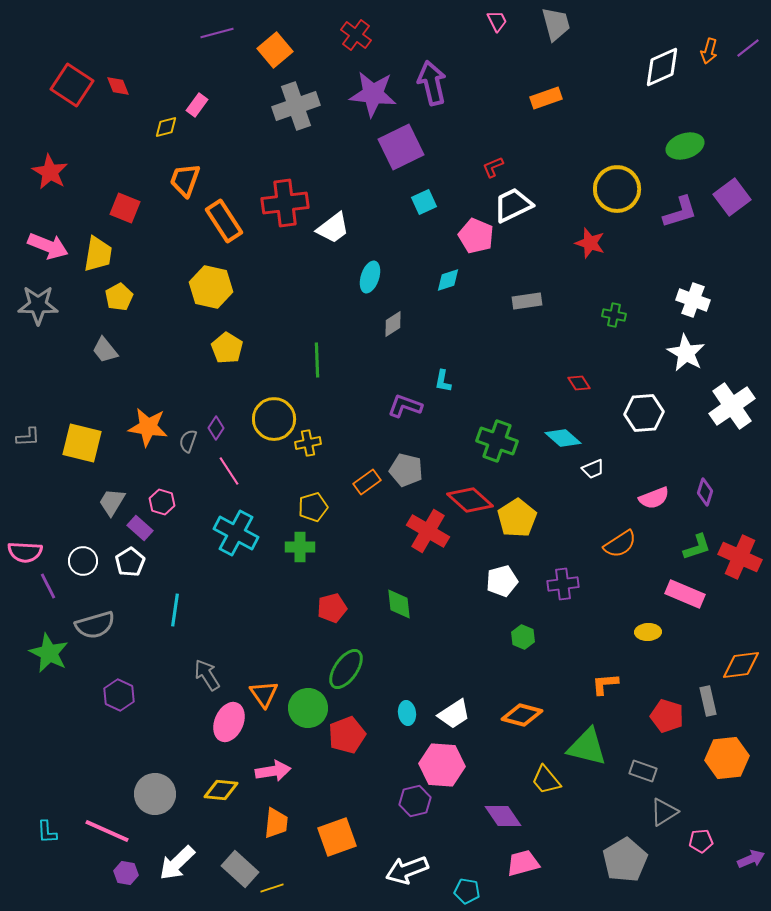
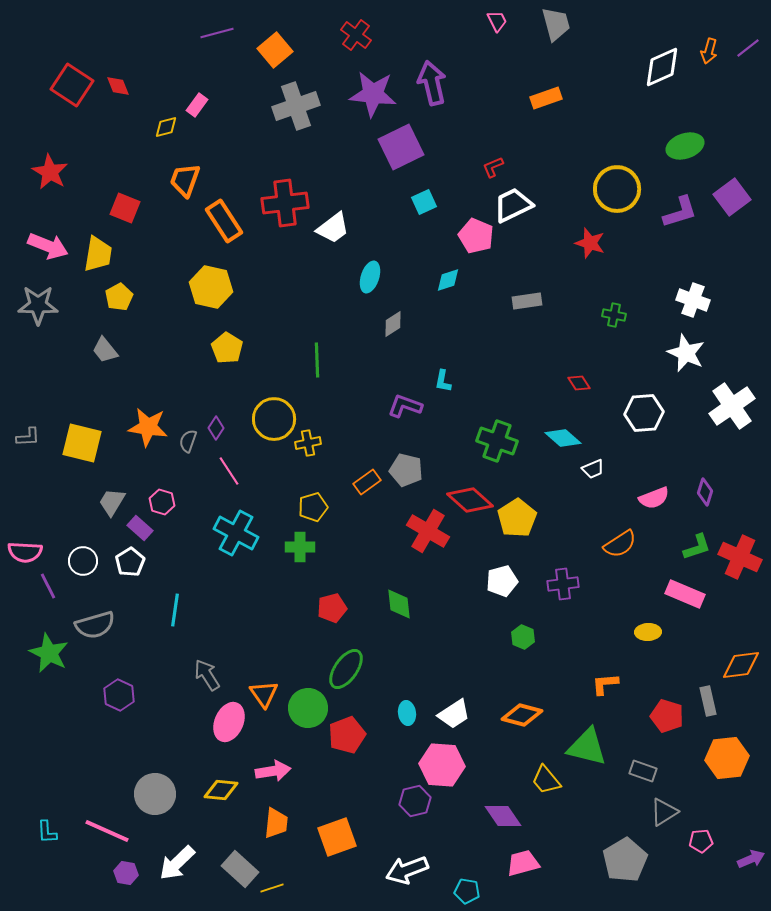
white star at (686, 353): rotated 6 degrees counterclockwise
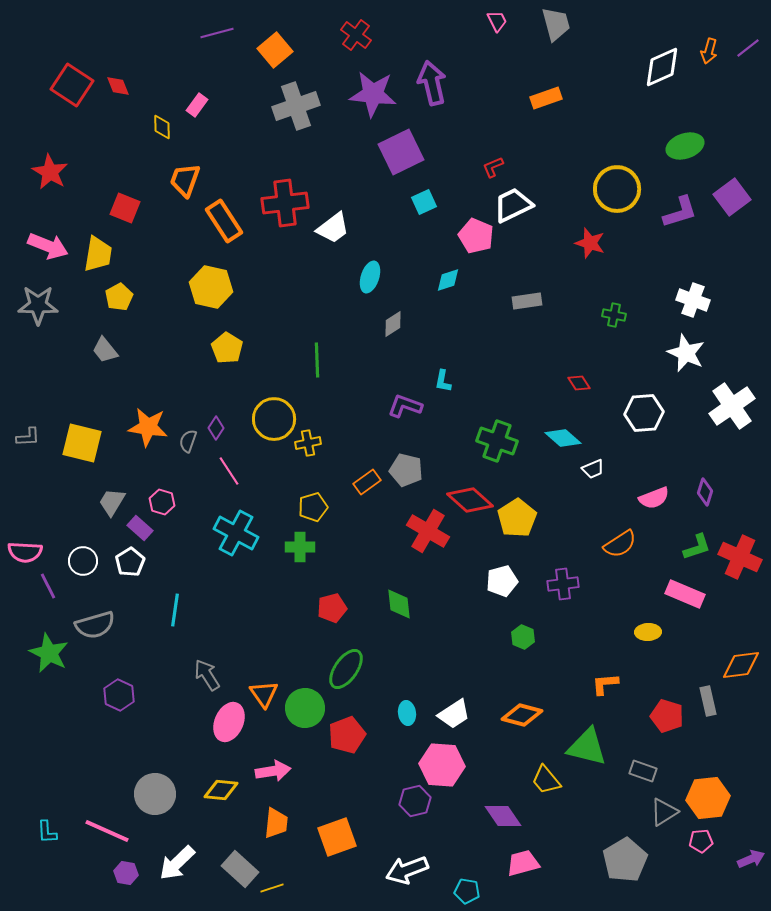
yellow diamond at (166, 127): moved 4 px left; rotated 75 degrees counterclockwise
purple square at (401, 147): moved 5 px down
green circle at (308, 708): moved 3 px left
orange hexagon at (727, 758): moved 19 px left, 40 px down
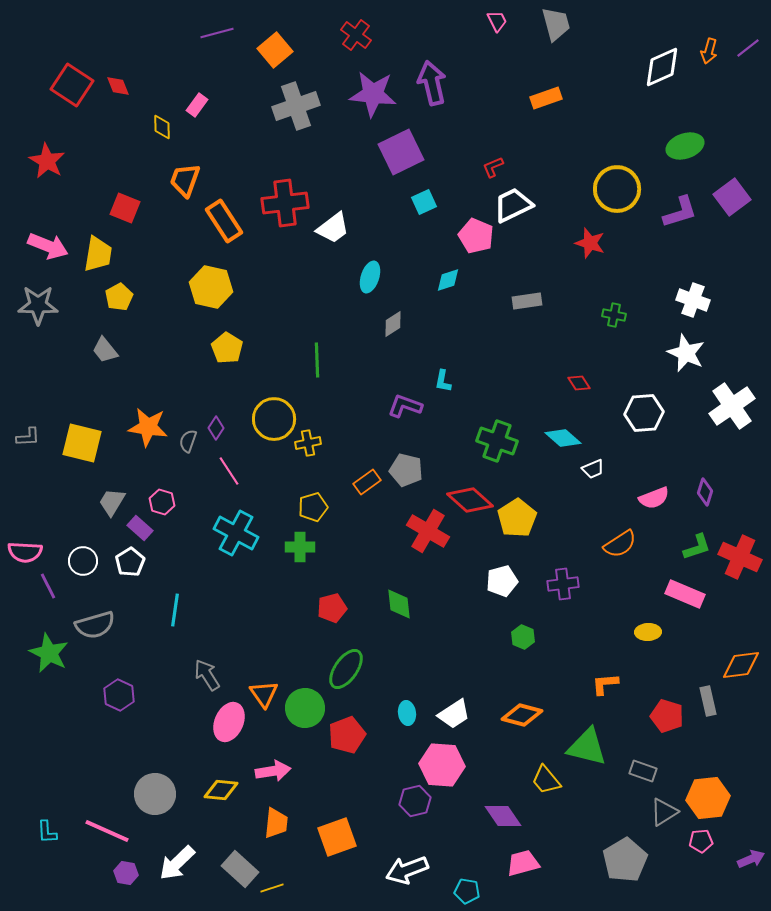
red star at (50, 172): moved 3 px left, 11 px up
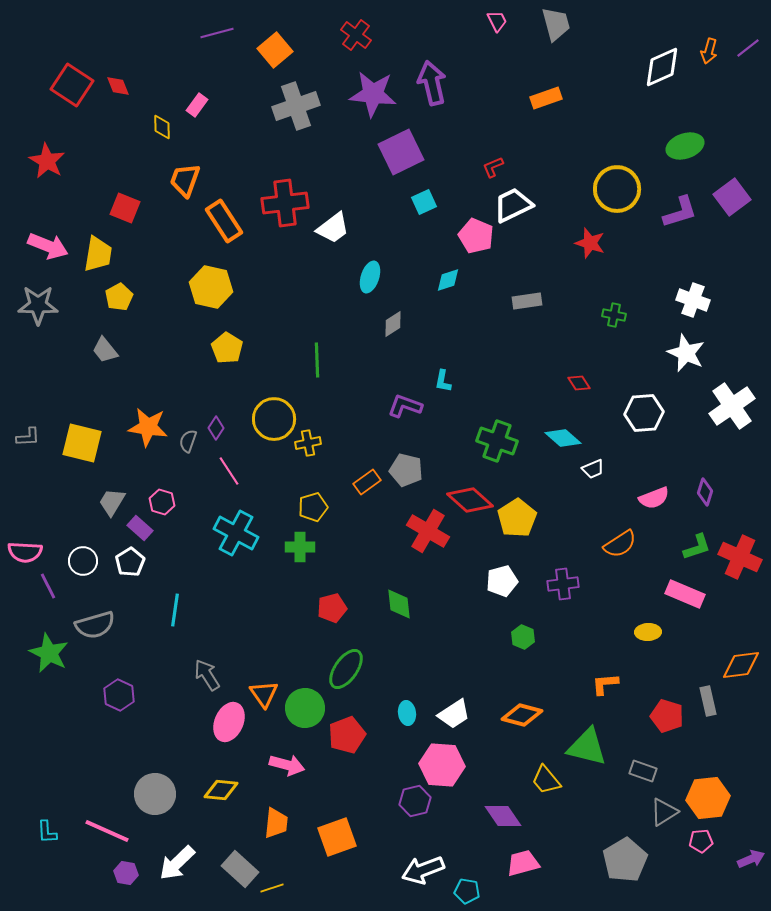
pink arrow at (273, 771): moved 14 px right, 6 px up; rotated 24 degrees clockwise
white arrow at (407, 870): moved 16 px right
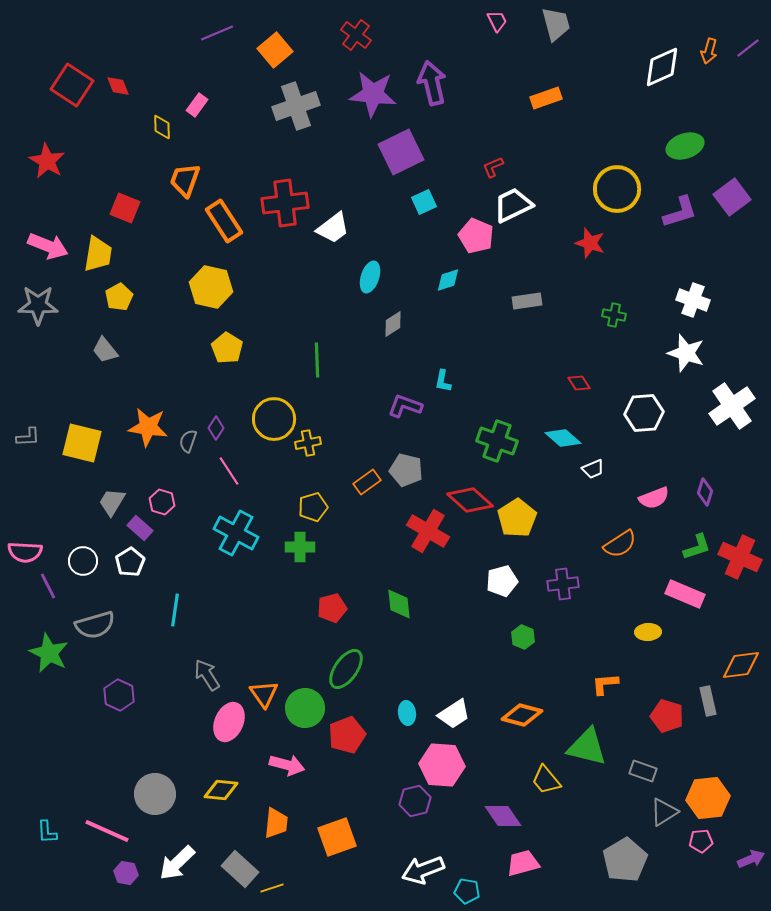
purple line at (217, 33): rotated 8 degrees counterclockwise
white star at (686, 353): rotated 6 degrees counterclockwise
